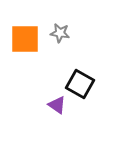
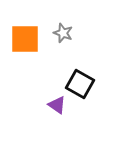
gray star: moved 3 px right; rotated 12 degrees clockwise
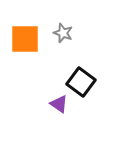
black square: moved 1 px right, 2 px up; rotated 8 degrees clockwise
purple triangle: moved 2 px right, 1 px up
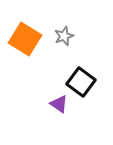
gray star: moved 1 px right, 3 px down; rotated 30 degrees clockwise
orange square: rotated 32 degrees clockwise
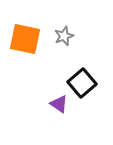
orange square: rotated 20 degrees counterclockwise
black square: moved 1 px right, 1 px down; rotated 12 degrees clockwise
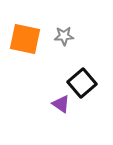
gray star: rotated 18 degrees clockwise
purple triangle: moved 2 px right
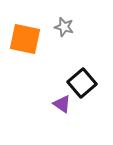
gray star: moved 9 px up; rotated 18 degrees clockwise
purple triangle: moved 1 px right
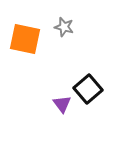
black square: moved 6 px right, 6 px down
purple triangle: rotated 18 degrees clockwise
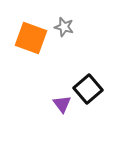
orange square: moved 6 px right, 1 px up; rotated 8 degrees clockwise
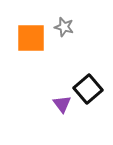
orange square: rotated 20 degrees counterclockwise
